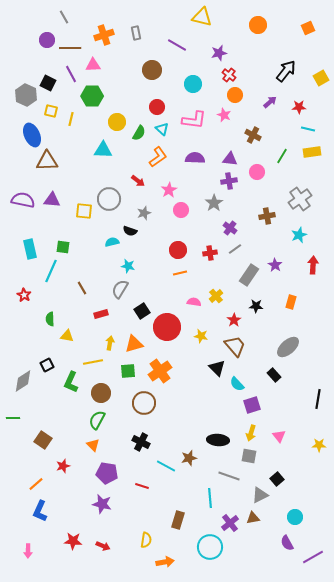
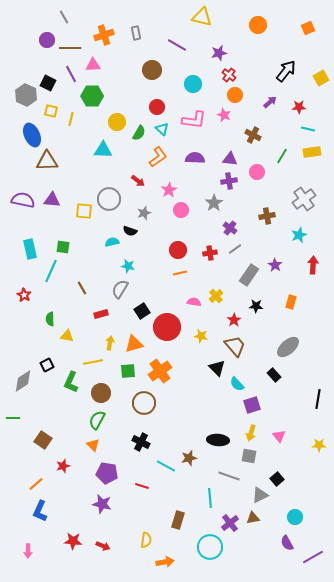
gray cross at (300, 199): moved 4 px right
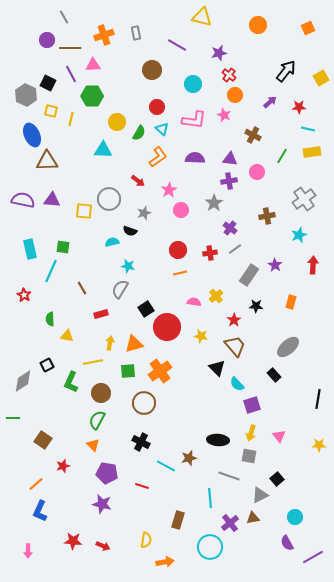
black square at (142, 311): moved 4 px right, 2 px up
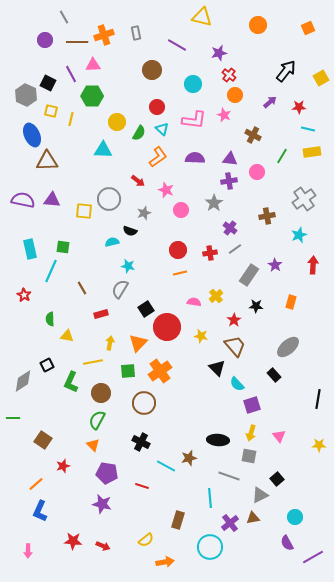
purple circle at (47, 40): moved 2 px left
brown line at (70, 48): moved 7 px right, 6 px up
pink star at (169, 190): moved 3 px left; rotated 21 degrees counterclockwise
orange triangle at (134, 344): moved 4 px right, 1 px up; rotated 30 degrees counterclockwise
yellow semicircle at (146, 540): rotated 42 degrees clockwise
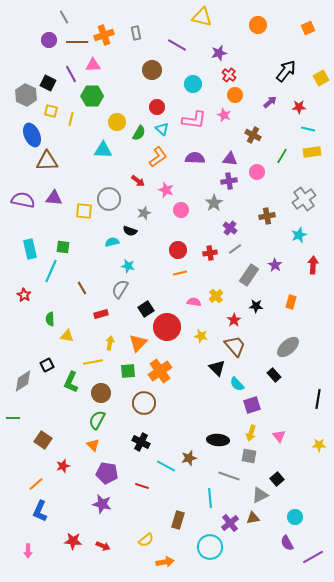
purple circle at (45, 40): moved 4 px right
purple triangle at (52, 200): moved 2 px right, 2 px up
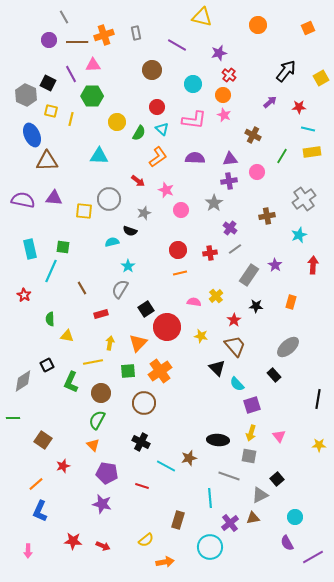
orange circle at (235, 95): moved 12 px left
cyan triangle at (103, 150): moved 4 px left, 6 px down
purple triangle at (230, 159): rotated 14 degrees counterclockwise
cyan star at (128, 266): rotated 24 degrees clockwise
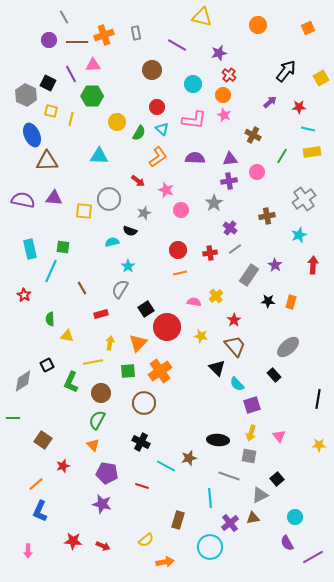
black star at (256, 306): moved 12 px right, 5 px up
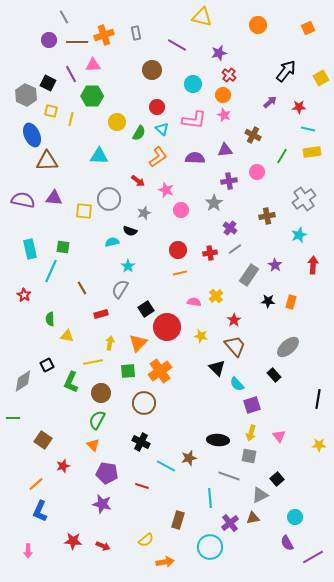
purple triangle at (230, 159): moved 5 px left, 9 px up
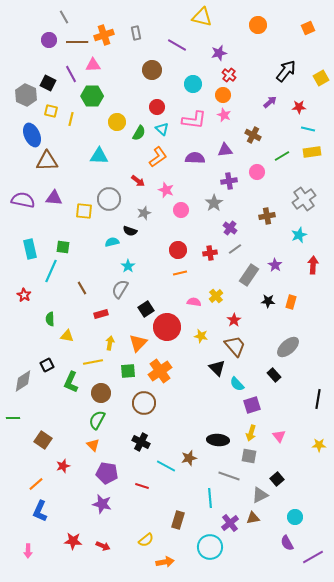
green line at (282, 156): rotated 28 degrees clockwise
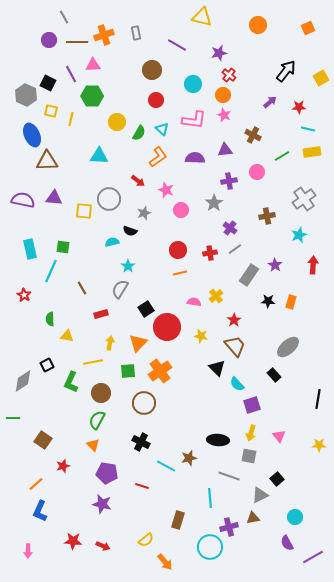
red circle at (157, 107): moved 1 px left, 7 px up
purple cross at (230, 523): moved 1 px left, 4 px down; rotated 24 degrees clockwise
orange arrow at (165, 562): rotated 60 degrees clockwise
